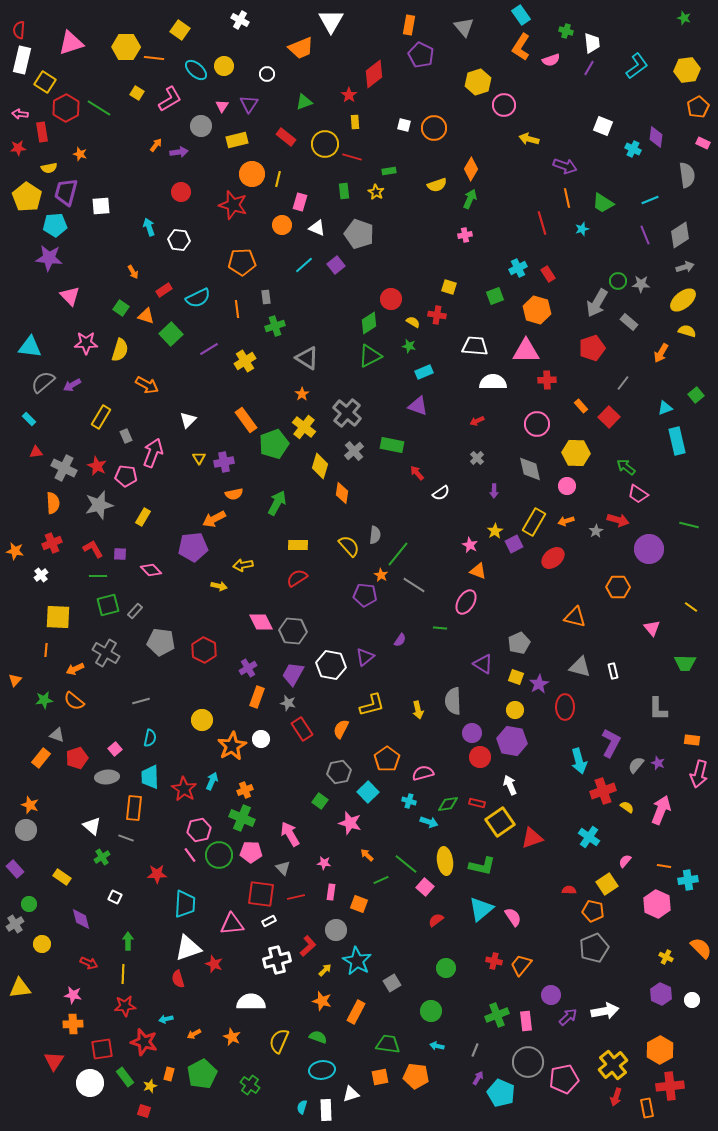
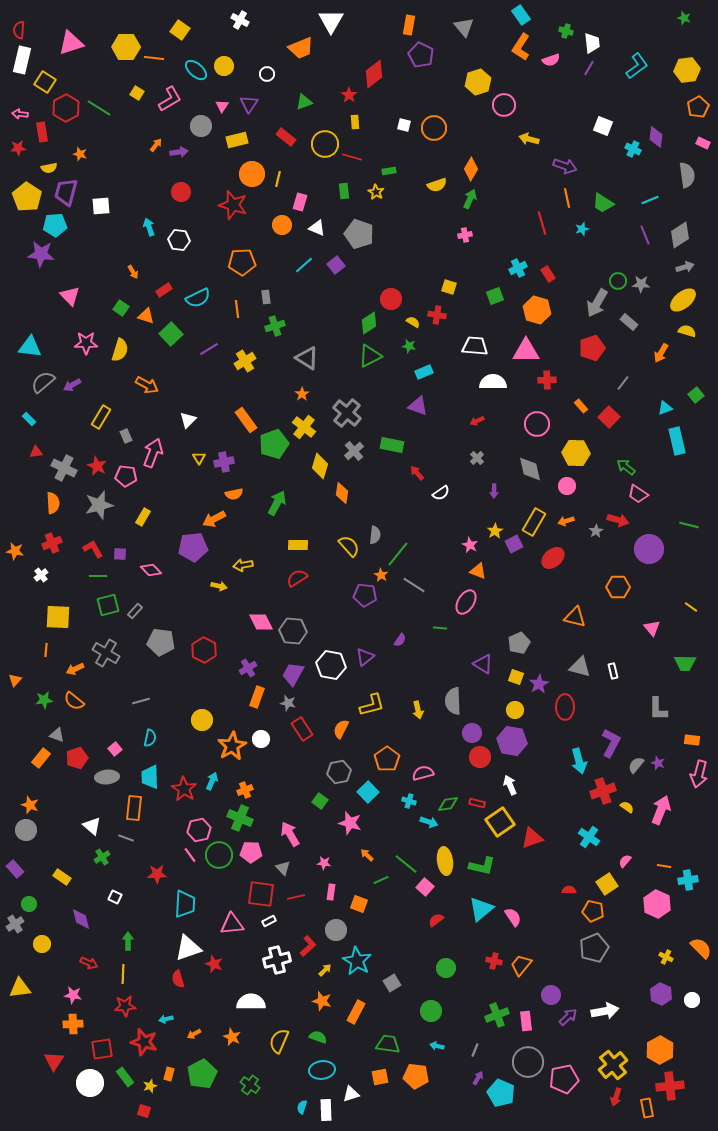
purple star at (49, 258): moved 8 px left, 4 px up
green cross at (242, 818): moved 2 px left
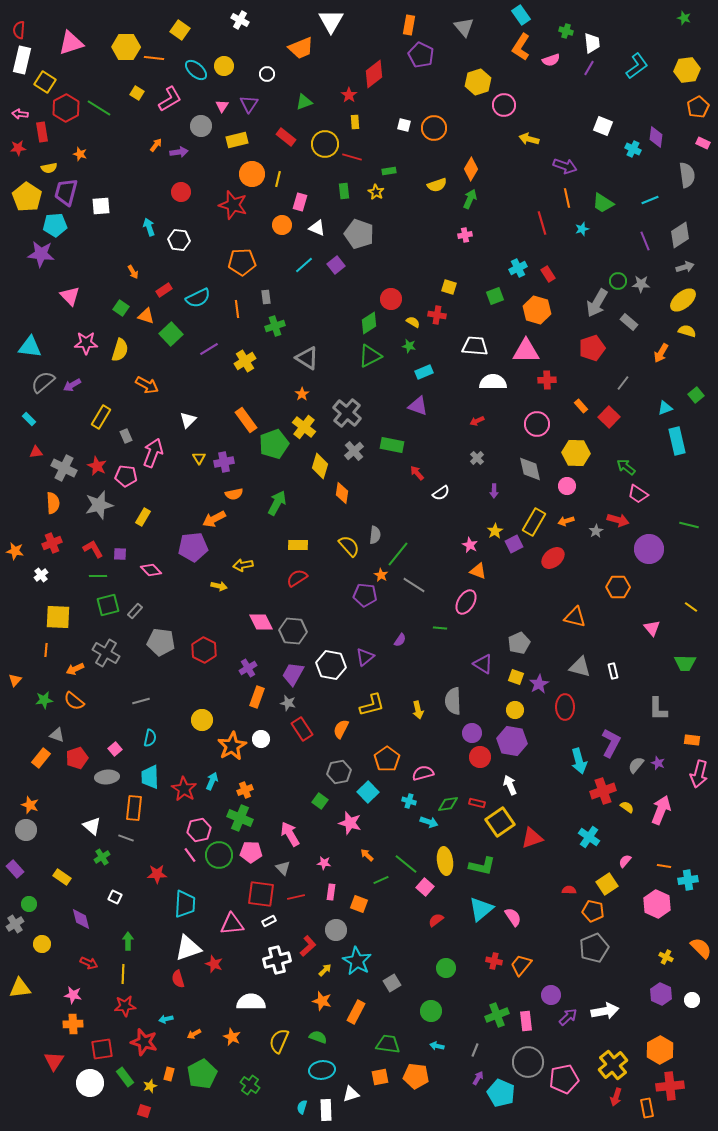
purple line at (645, 235): moved 6 px down
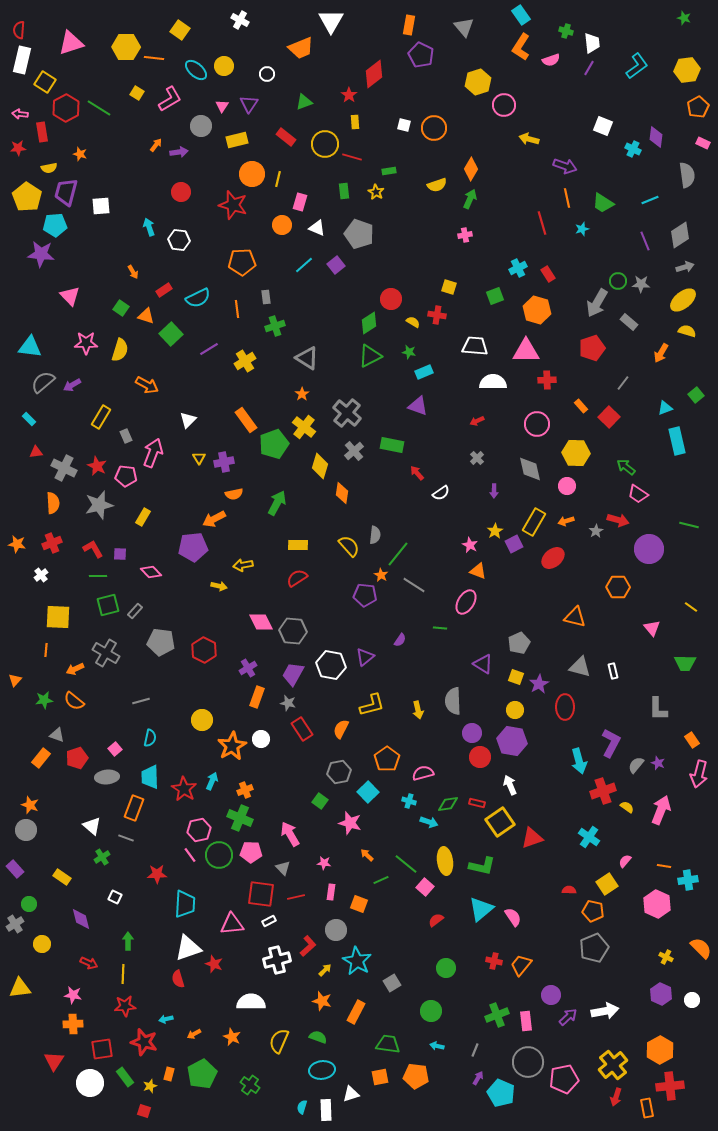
green star at (409, 346): moved 6 px down
orange star at (15, 551): moved 2 px right, 7 px up
pink diamond at (151, 570): moved 2 px down
orange rectangle at (692, 740): rotated 49 degrees clockwise
orange rectangle at (134, 808): rotated 15 degrees clockwise
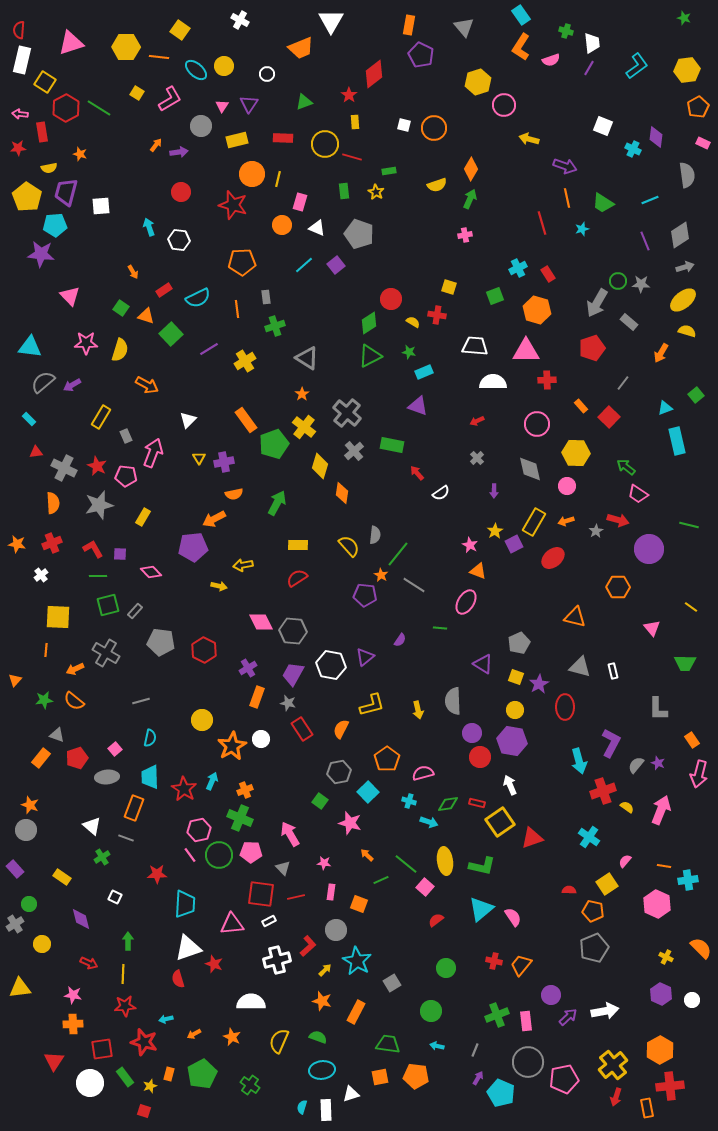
orange line at (154, 58): moved 5 px right, 1 px up
red rectangle at (286, 137): moved 3 px left, 1 px down; rotated 36 degrees counterclockwise
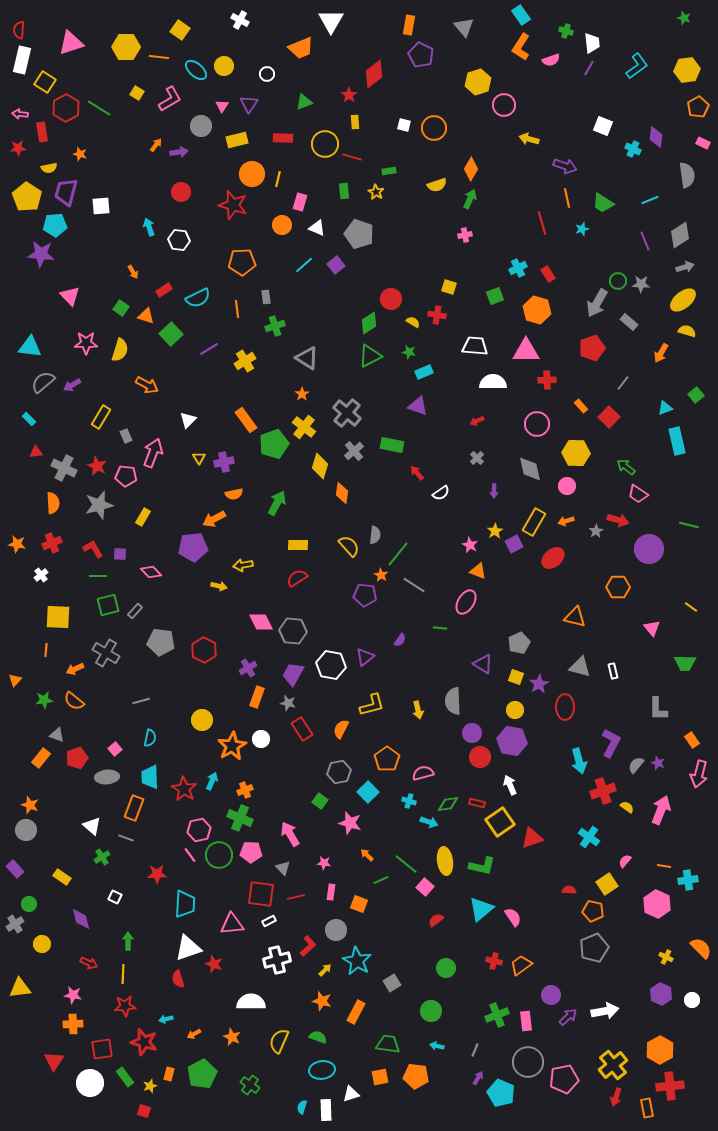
orange trapezoid at (521, 965): rotated 15 degrees clockwise
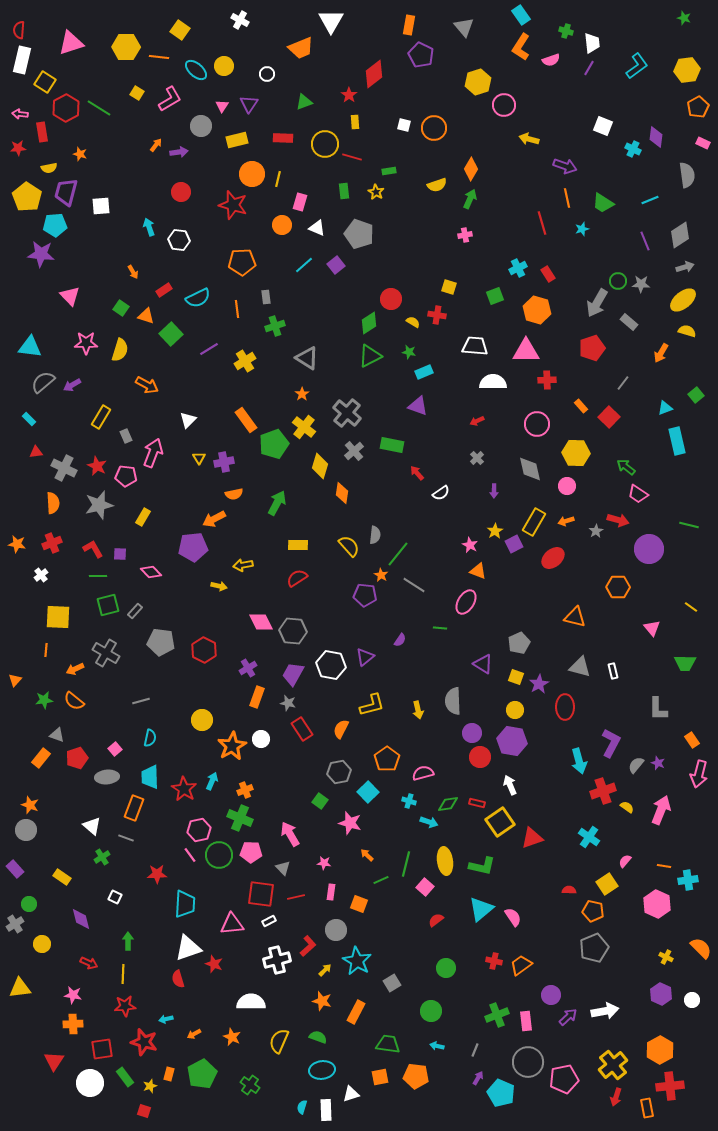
green line at (406, 864): rotated 65 degrees clockwise
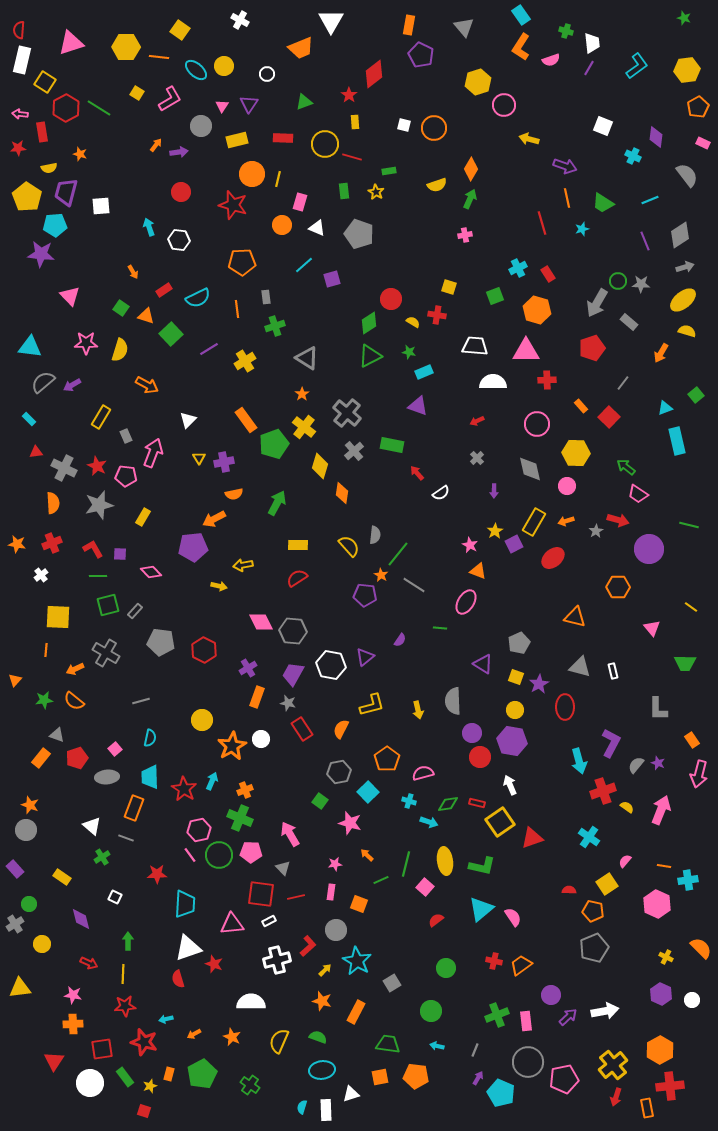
cyan cross at (633, 149): moved 7 px down
gray semicircle at (687, 175): rotated 30 degrees counterclockwise
purple square at (336, 265): moved 4 px left, 14 px down; rotated 24 degrees clockwise
pink star at (324, 863): moved 11 px right, 1 px down; rotated 16 degrees counterclockwise
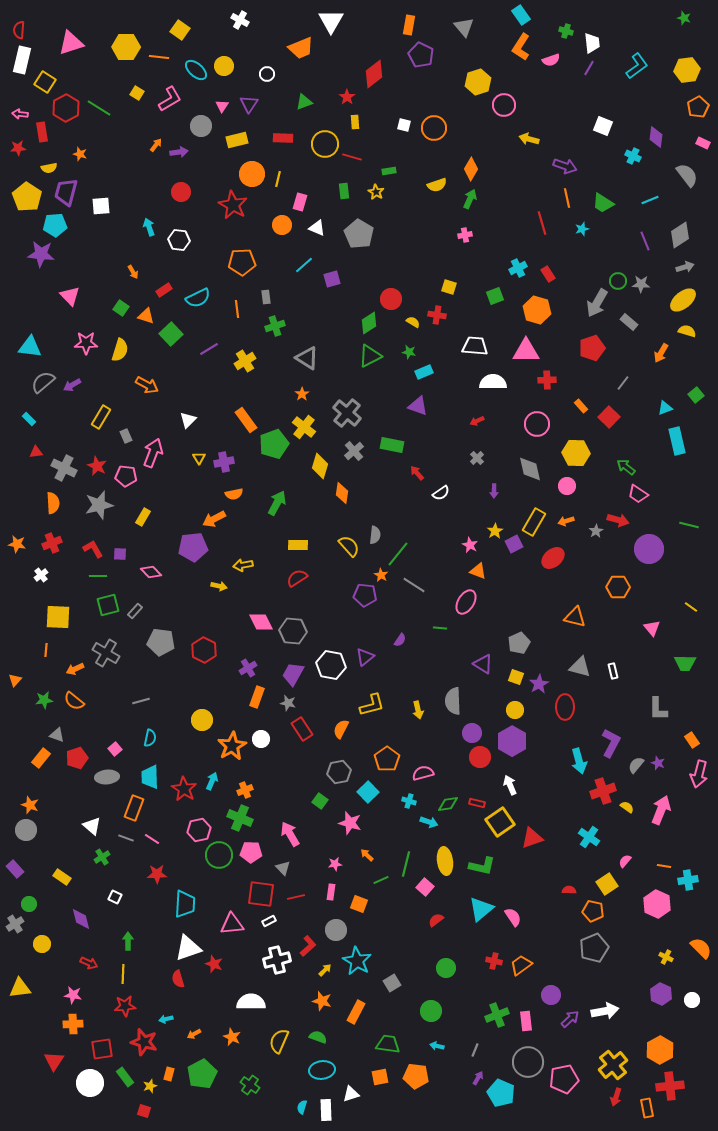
red star at (349, 95): moved 2 px left, 2 px down
red star at (233, 205): rotated 12 degrees clockwise
gray pentagon at (359, 234): rotated 12 degrees clockwise
purple hexagon at (512, 741): rotated 20 degrees clockwise
pink line at (190, 855): moved 38 px left, 16 px up; rotated 21 degrees counterclockwise
purple arrow at (568, 1017): moved 2 px right, 2 px down
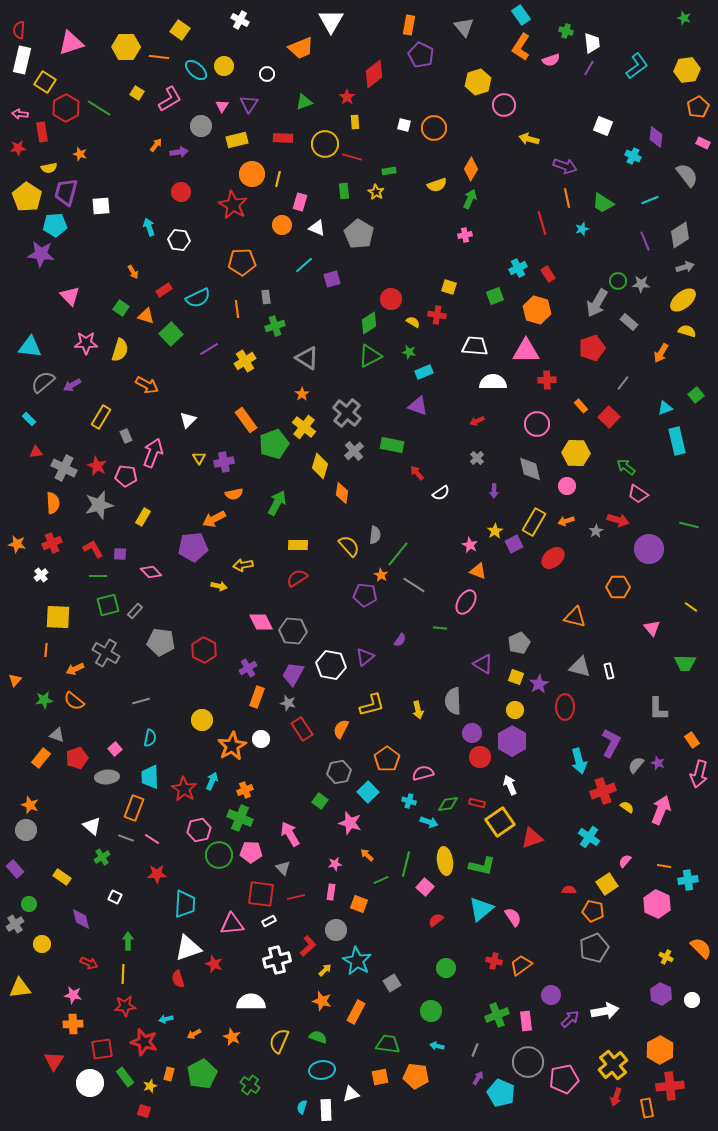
white rectangle at (613, 671): moved 4 px left
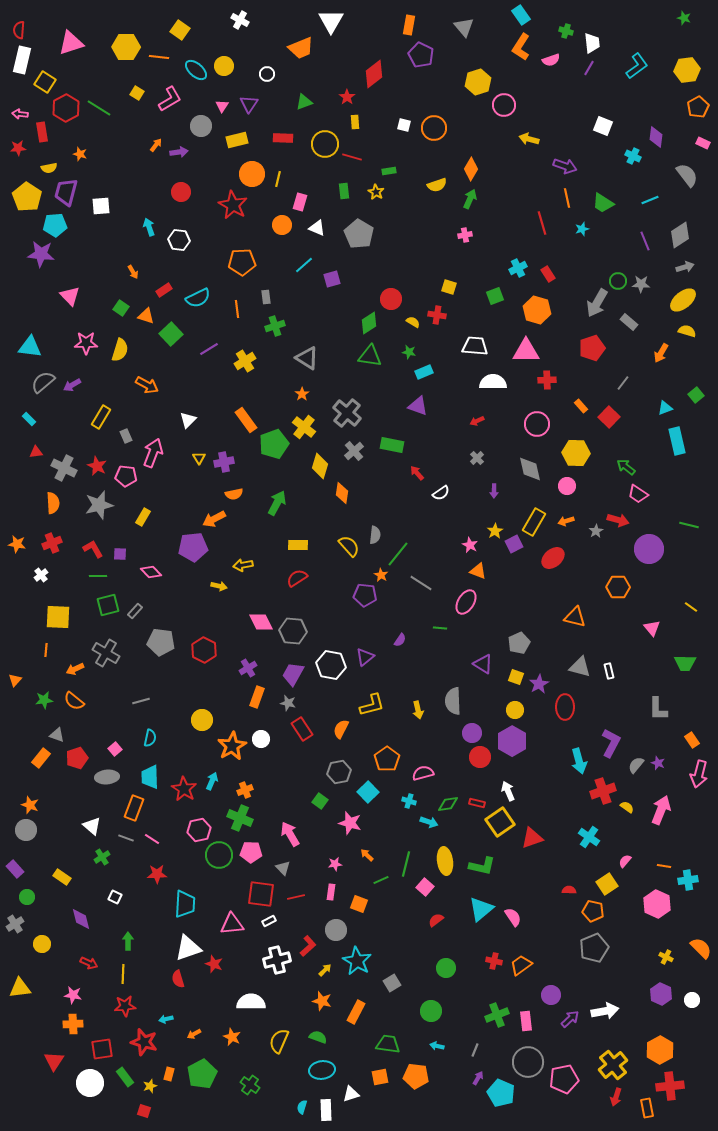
green triangle at (370, 356): rotated 35 degrees clockwise
gray line at (414, 585): moved 7 px right, 2 px up
white arrow at (510, 785): moved 2 px left, 6 px down
green circle at (29, 904): moved 2 px left, 7 px up
